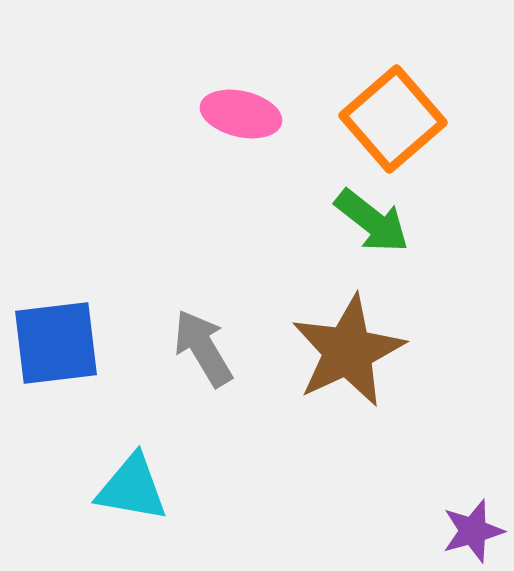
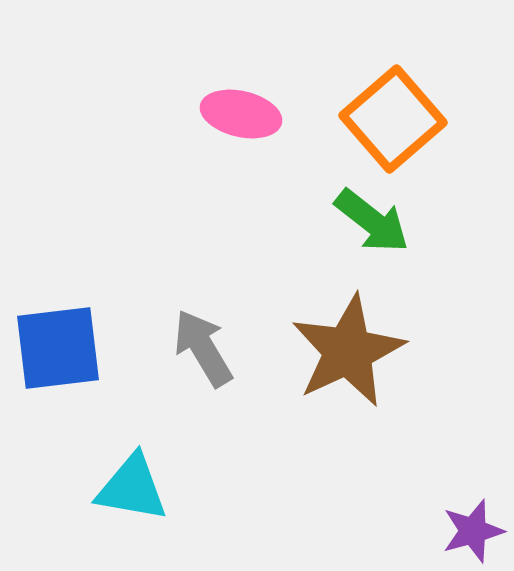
blue square: moved 2 px right, 5 px down
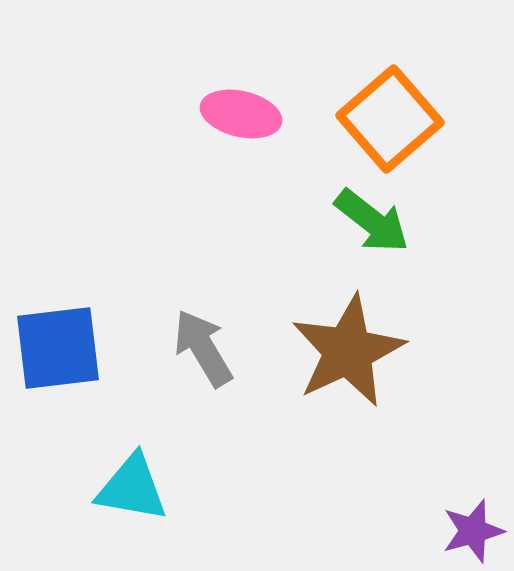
orange square: moved 3 px left
